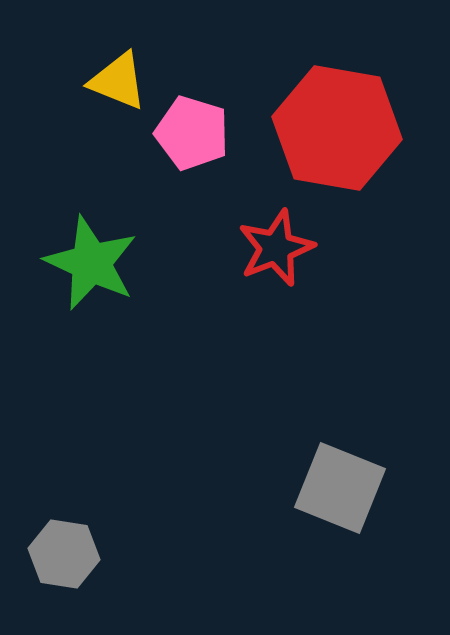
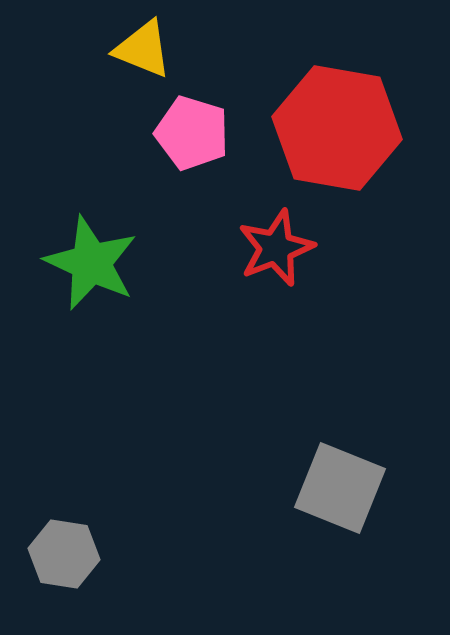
yellow triangle: moved 25 px right, 32 px up
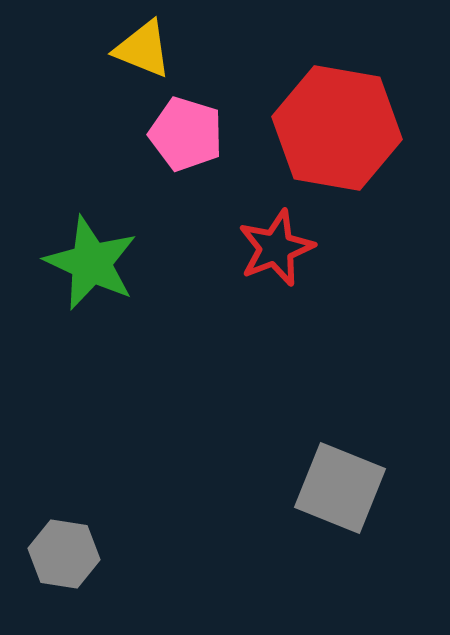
pink pentagon: moved 6 px left, 1 px down
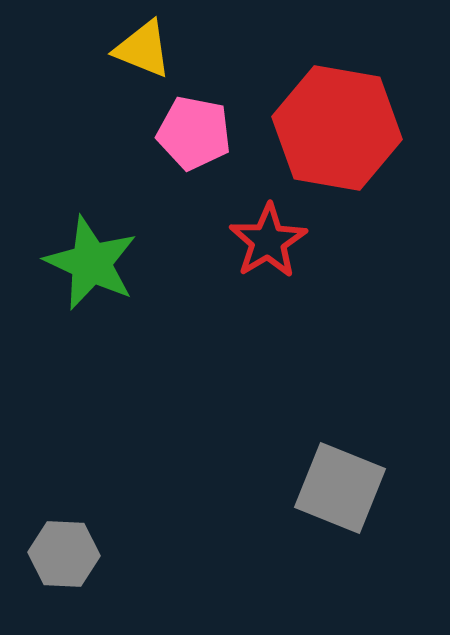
pink pentagon: moved 8 px right, 1 px up; rotated 6 degrees counterclockwise
red star: moved 8 px left, 7 px up; rotated 10 degrees counterclockwise
gray hexagon: rotated 6 degrees counterclockwise
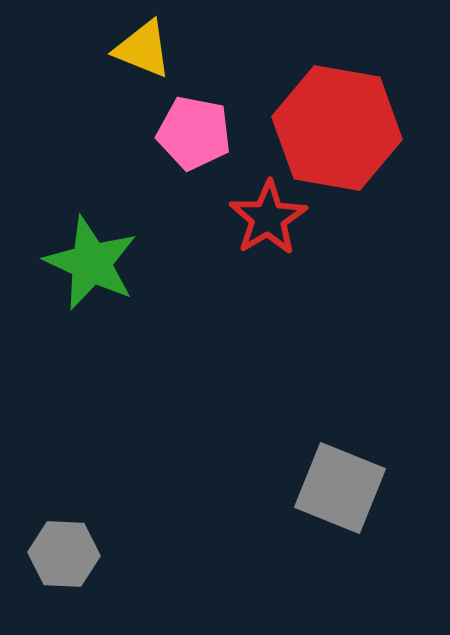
red star: moved 23 px up
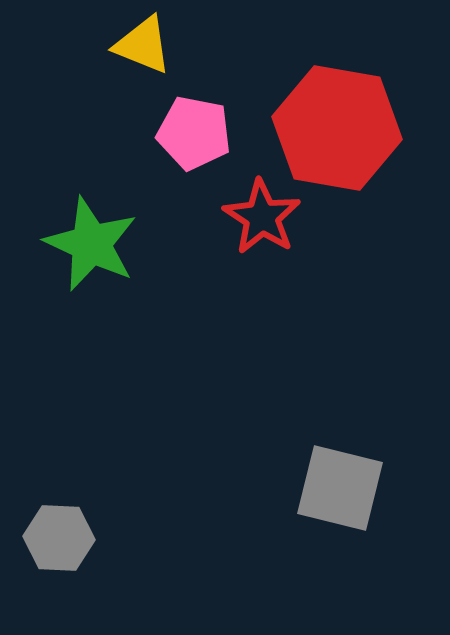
yellow triangle: moved 4 px up
red star: moved 6 px left, 1 px up; rotated 8 degrees counterclockwise
green star: moved 19 px up
gray square: rotated 8 degrees counterclockwise
gray hexagon: moved 5 px left, 16 px up
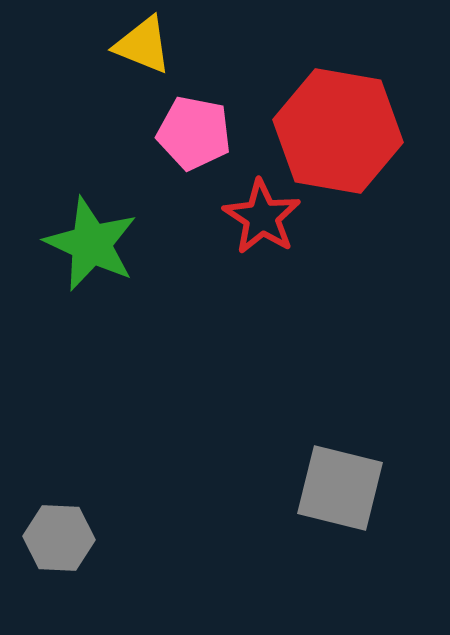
red hexagon: moved 1 px right, 3 px down
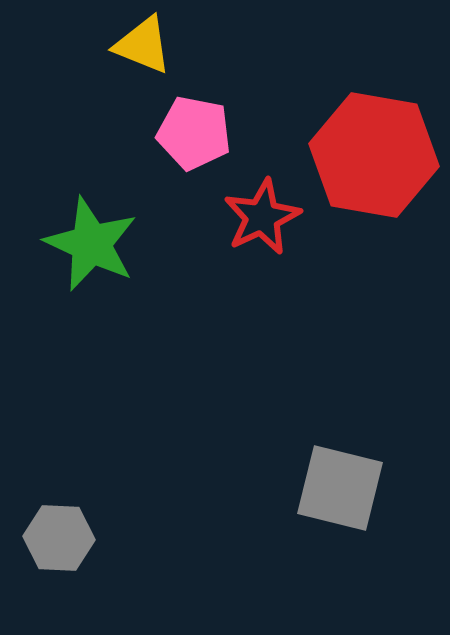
red hexagon: moved 36 px right, 24 px down
red star: rotated 14 degrees clockwise
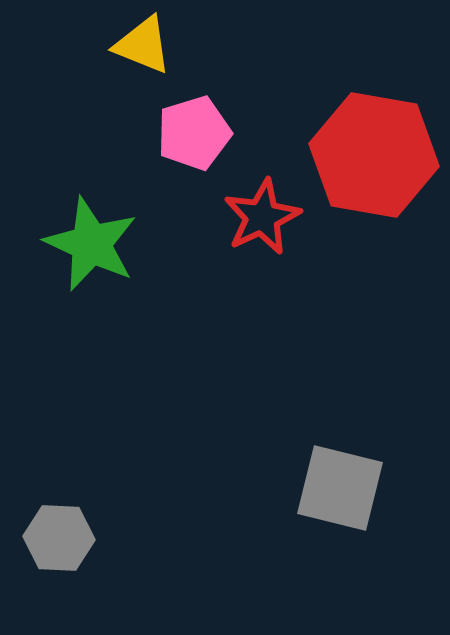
pink pentagon: rotated 28 degrees counterclockwise
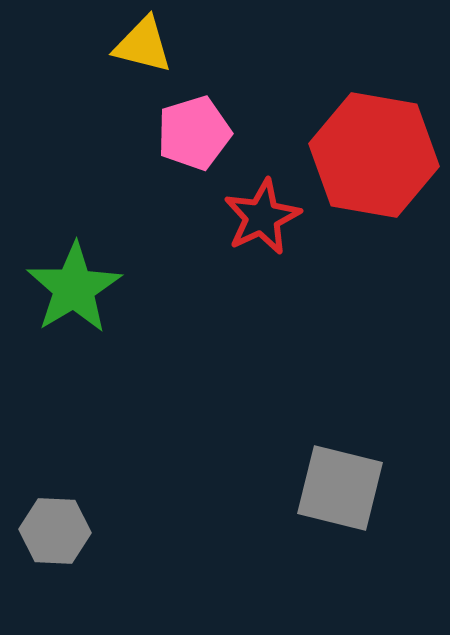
yellow triangle: rotated 8 degrees counterclockwise
green star: moved 17 px left, 44 px down; rotated 16 degrees clockwise
gray hexagon: moved 4 px left, 7 px up
